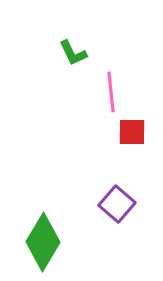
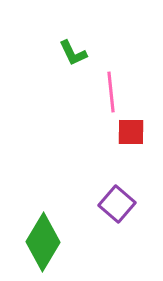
red square: moved 1 px left
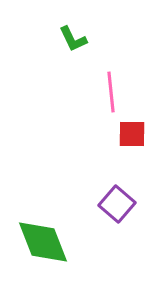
green L-shape: moved 14 px up
red square: moved 1 px right, 2 px down
green diamond: rotated 52 degrees counterclockwise
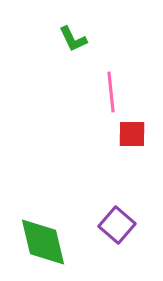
purple square: moved 21 px down
green diamond: rotated 8 degrees clockwise
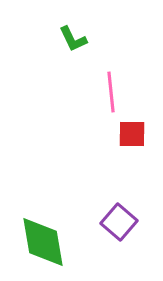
purple square: moved 2 px right, 3 px up
green diamond: rotated 4 degrees clockwise
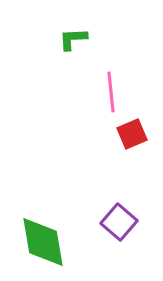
green L-shape: rotated 112 degrees clockwise
red square: rotated 24 degrees counterclockwise
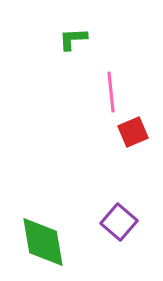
red square: moved 1 px right, 2 px up
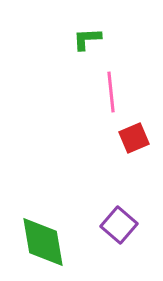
green L-shape: moved 14 px right
red square: moved 1 px right, 6 px down
purple square: moved 3 px down
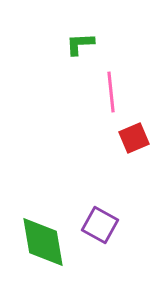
green L-shape: moved 7 px left, 5 px down
purple square: moved 19 px left; rotated 12 degrees counterclockwise
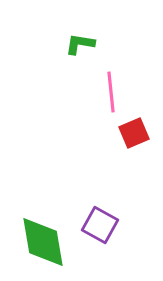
green L-shape: rotated 12 degrees clockwise
red square: moved 5 px up
